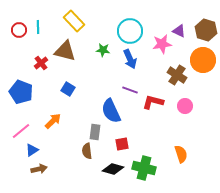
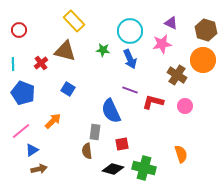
cyan line: moved 25 px left, 37 px down
purple triangle: moved 8 px left, 8 px up
blue pentagon: moved 2 px right, 1 px down
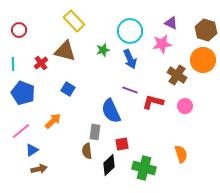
green star: rotated 24 degrees counterclockwise
black diamond: moved 4 px left, 4 px up; rotated 60 degrees counterclockwise
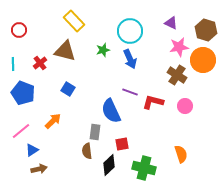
pink star: moved 17 px right, 3 px down
red cross: moved 1 px left
purple line: moved 2 px down
